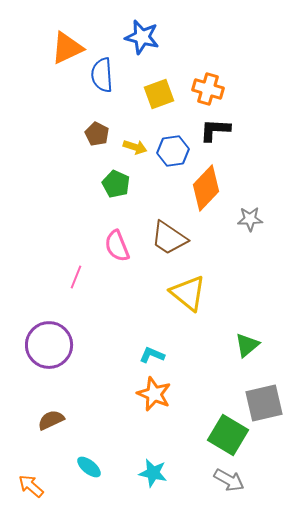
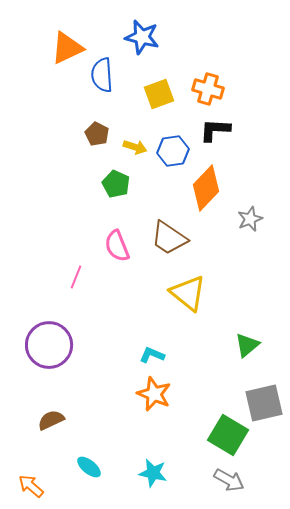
gray star: rotated 20 degrees counterclockwise
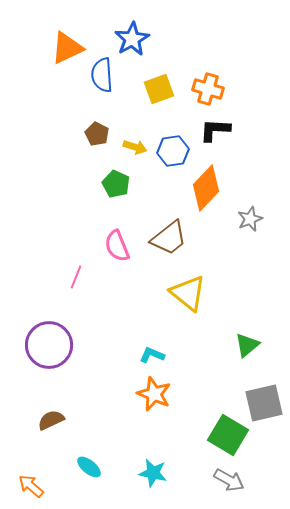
blue star: moved 10 px left, 2 px down; rotated 28 degrees clockwise
yellow square: moved 5 px up
brown trapezoid: rotated 72 degrees counterclockwise
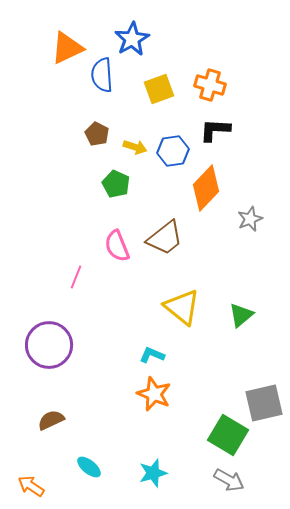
orange cross: moved 2 px right, 4 px up
brown trapezoid: moved 4 px left
yellow triangle: moved 6 px left, 14 px down
green triangle: moved 6 px left, 30 px up
cyan star: rotated 28 degrees counterclockwise
orange arrow: rotated 8 degrees counterclockwise
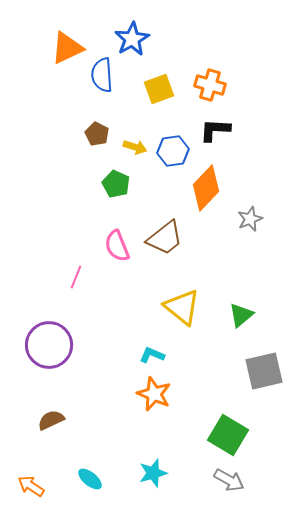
gray square: moved 32 px up
cyan ellipse: moved 1 px right, 12 px down
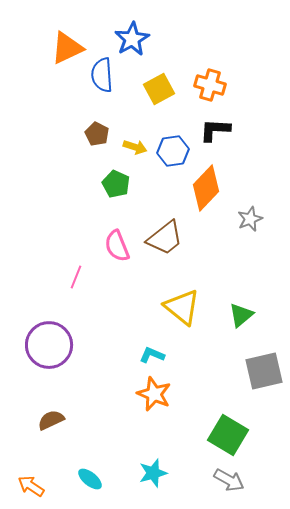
yellow square: rotated 8 degrees counterclockwise
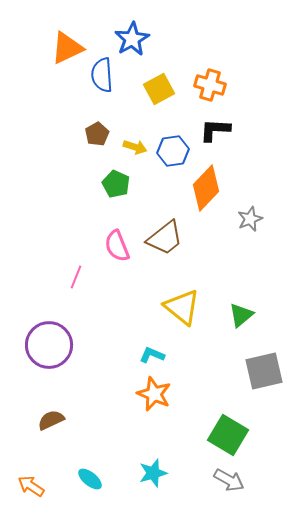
brown pentagon: rotated 15 degrees clockwise
